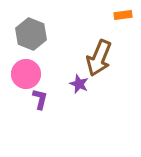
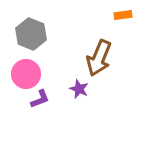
purple star: moved 5 px down
purple L-shape: rotated 55 degrees clockwise
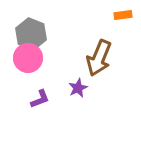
pink circle: moved 2 px right, 16 px up
purple star: moved 1 px left, 1 px up; rotated 24 degrees clockwise
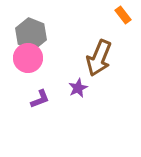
orange rectangle: rotated 60 degrees clockwise
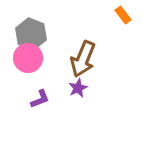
brown arrow: moved 16 px left, 1 px down
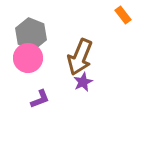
brown arrow: moved 3 px left, 2 px up
purple star: moved 5 px right, 6 px up
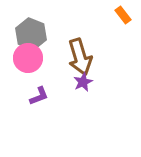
brown arrow: rotated 39 degrees counterclockwise
purple L-shape: moved 1 px left, 3 px up
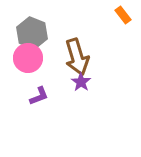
gray hexagon: moved 1 px right, 1 px up
brown arrow: moved 3 px left
purple star: moved 2 px left; rotated 12 degrees counterclockwise
